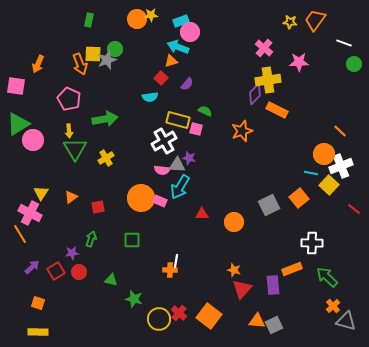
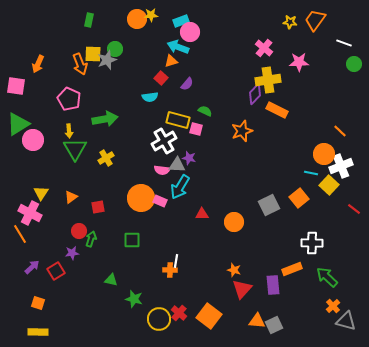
red circle at (79, 272): moved 41 px up
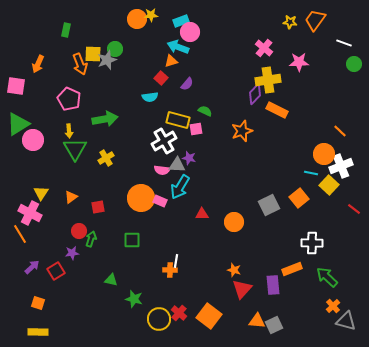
green rectangle at (89, 20): moved 23 px left, 10 px down
pink square at (196, 129): rotated 24 degrees counterclockwise
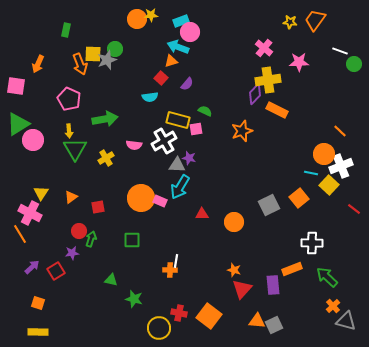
white line at (344, 43): moved 4 px left, 8 px down
pink semicircle at (162, 170): moved 28 px left, 25 px up
red cross at (179, 313): rotated 28 degrees counterclockwise
yellow circle at (159, 319): moved 9 px down
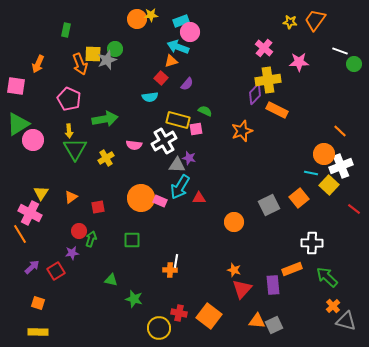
red triangle at (202, 214): moved 3 px left, 16 px up
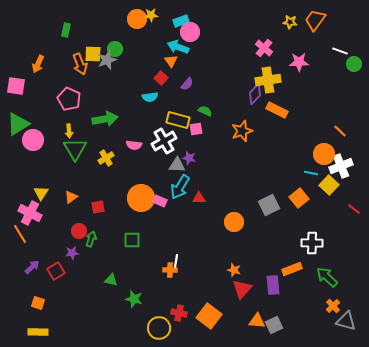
orange triangle at (171, 61): rotated 48 degrees counterclockwise
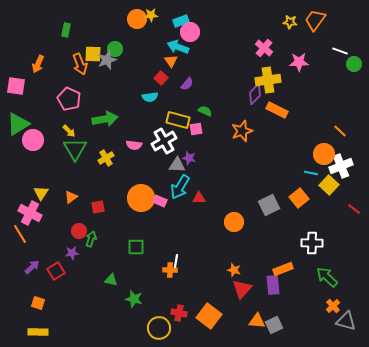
yellow arrow at (69, 131): rotated 40 degrees counterclockwise
green square at (132, 240): moved 4 px right, 7 px down
orange rectangle at (292, 269): moved 9 px left
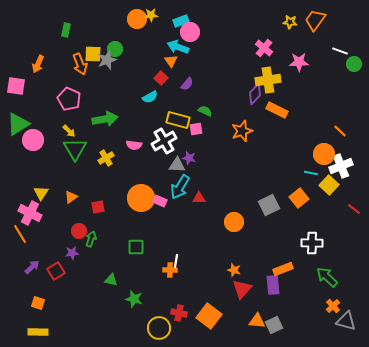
cyan semicircle at (150, 97): rotated 21 degrees counterclockwise
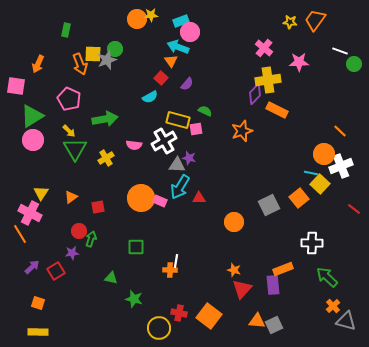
green triangle at (18, 124): moved 14 px right, 8 px up
yellow square at (329, 185): moved 9 px left, 1 px up
green triangle at (111, 280): moved 2 px up
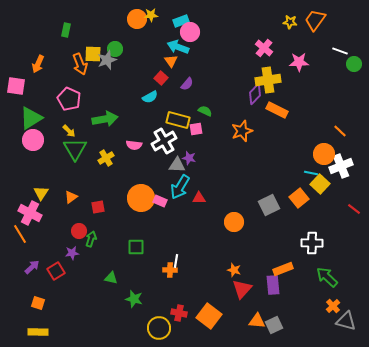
green triangle at (32, 116): moved 1 px left, 2 px down
